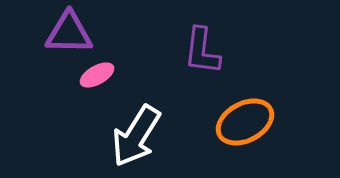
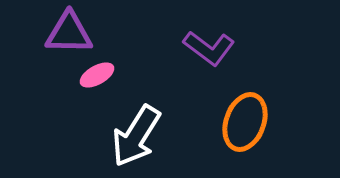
purple L-shape: moved 7 px right, 3 px up; rotated 60 degrees counterclockwise
orange ellipse: rotated 42 degrees counterclockwise
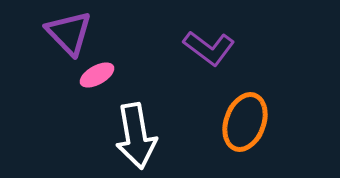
purple triangle: rotated 45 degrees clockwise
white arrow: rotated 42 degrees counterclockwise
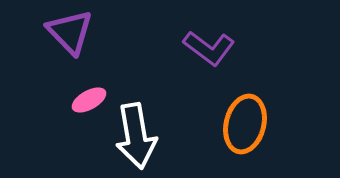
purple triangle: moved 1 px right, 1 px up
pink ellipse: moved 8 px left, 25 px down
orange ellipse: moved 2 px down; rotated 6 degrees counterclockwise
